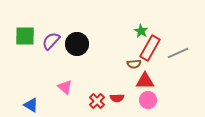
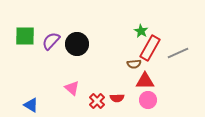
pink triangle: moved 7 px right, 1 px down
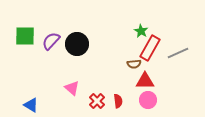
red semicircle: moved 1 px right, 3 px down; rotated 96 degrees counterclockwise
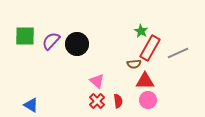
pink triangle: moved 25 px right, 7 px up
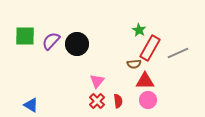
green star: moved 2 px left, 1 px up
pink triangle: rotated 28 degrees clockwise
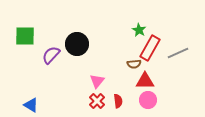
purple semicircle: moved 14 px down
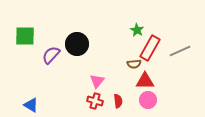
green star: moved 2 px left
gray line: moved 2 px right, 2 px up
red cross: moved 2 px left; rotated 28 degrees counterclockwise
